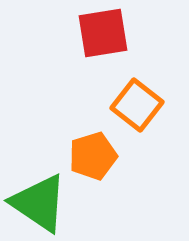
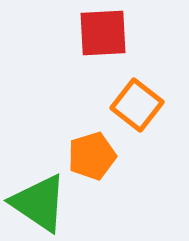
red square: rotated 6 degrees clockwise
orange pentagon: moved 1 px left
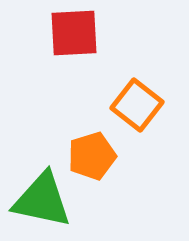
red square: moved 29 px left
green triangle: moved 3 px right, 3 px up; rotated 22 degrees counterclockwise
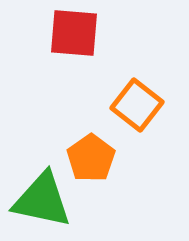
red square: rotated 8 degrees clockwise
orange pentagon: moved 1 px left, 2 px down; rotated 18 degrees counterclockwise
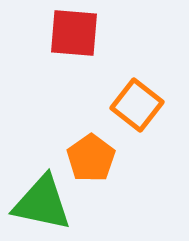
green triangle: moved 3 px down
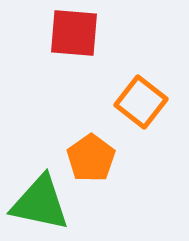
orange square: moved 4 px right, 3 px up
green triangle: moved 2 px left
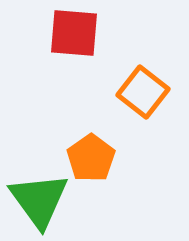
orange square: moved 2 px right, 10 px up
green triangle: moved 1 px left, 3 px up; rotated 42 degrees clockwise
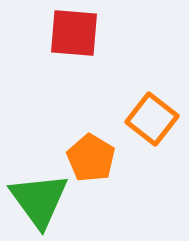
orange square: moved 9 px right, 27 px down
orange pentagon: rotated 6 degrees counterclockwise
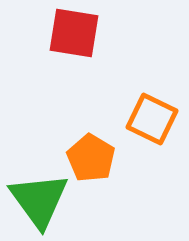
red square: rotated 4 degrees clockwise
orange square: rotated 12 degrees counterclockwise
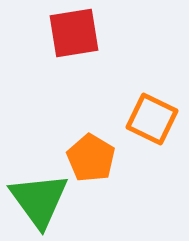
red square: rotated 18 degrees counterclockwise
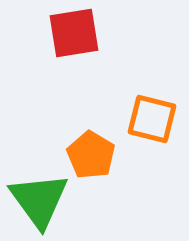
orange square: rotated 12 degrees counterclockwise
orange pentagon: moved 3 px up
